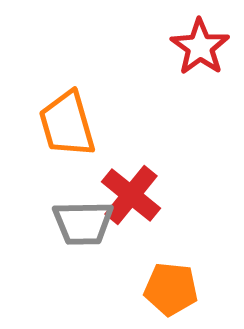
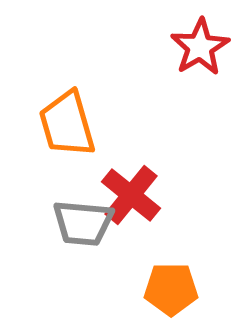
red star: rotated 6 degrees clockwise
gray trapezoid: rotated 6 degrees clockwise
orange pentagon: rotated 6 degrees counterclockwise
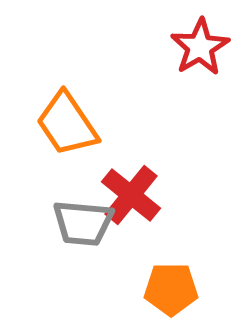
orange trapezoid: rotated 18 degrees counterclockwise
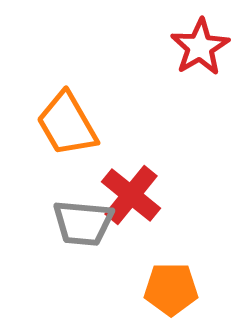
orange trapezoid: rotated 4 degrees clockwise
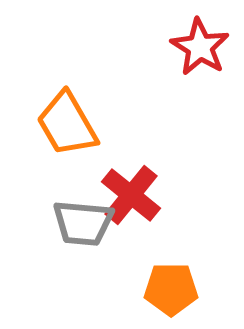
red star: rotated 10 degrees counterclockwise
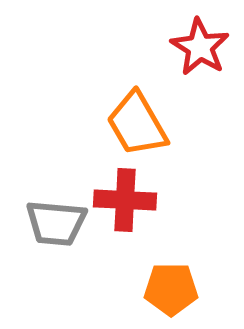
orange trapezoid: moved 70 px right
red cross: moved 6 px left, 5 px down; rotated 36 degrees counterclockwise
gray trapezoid: moved 27 px left
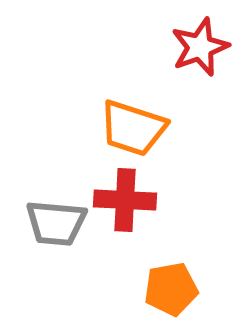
red star: rotated 20 degrees clockwise
orange trapezoid: moved 4 px left, 4 px down; rotated 42 degrees counterclockwise
orange pentagon: rotated 10 degrees counterclockwise
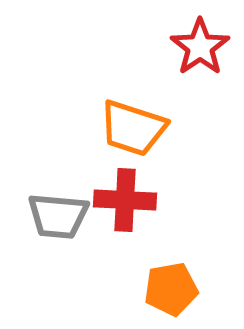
red star: rotated 14 degrees counterclockwise
gray trapezoid: moved 2 px right, 7 px up
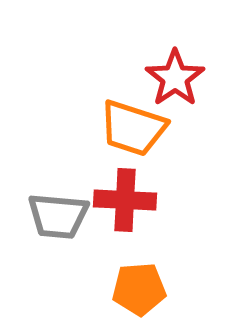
red star: moved 25 px left, 31 px down
orange pentagon: moved 32 px left; rotated 6 degrees clockwise
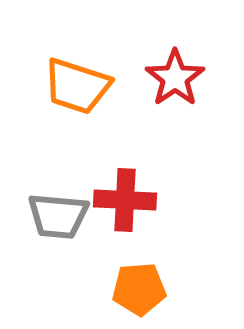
orange trapezoid: moved 56 px left, 42 px up
